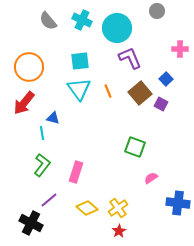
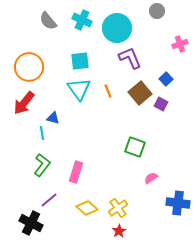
pink cross: moved 5 px up; rotated 21 degrees counterclockwise
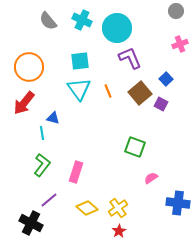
gray circle: moved 19 px right
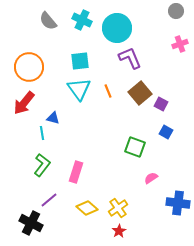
blue square: moved 53 px down; rotated 16 degrees counterclockwise
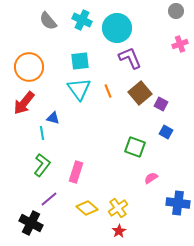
purple line: moved 1 px up
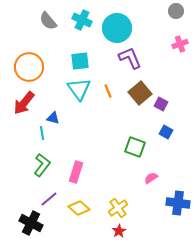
yellow diamond: moved 8 px left
